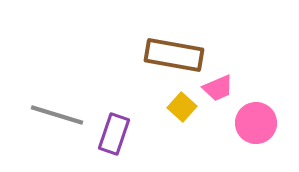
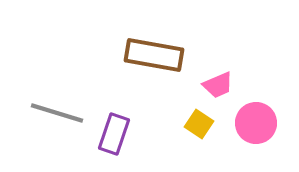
brown rectangle: moved 20 px left
pink trapezoid: moved 3 px up
yellow square: moved 17 px right, 17 px down; rotated 8 degrees counterclockwise
gray line: moved 2 px up
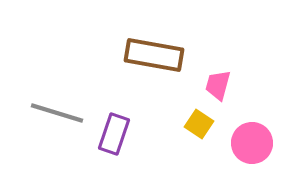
pink trapezoid: rotated 128 degrees clockwise
pink circle: moved 4 px left, 20 px down
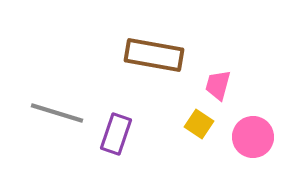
purple rectangle: moved 2 px right
pink circle: moved 1 px right, 6 px up
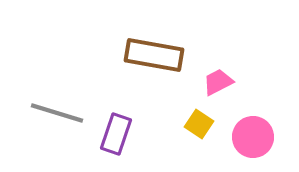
pink trapezoid: moved 3 px up; rotated 48 degrees clockwise
